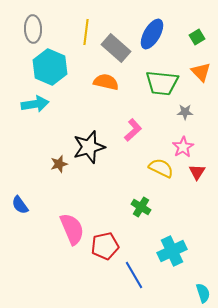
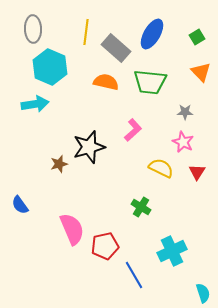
green trapezoid: moved 12 px left, 1 px up
pink star: moved 5 px up; rotated 15 degrees counterclockwise
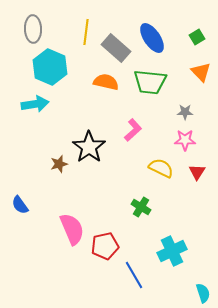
blue ellipse: moved 4 px down; rotated 64 degrees counterclockwise
pink star: moved 2 px right, 2 px up; rotated 25 degrees counterclockwise
black star: rotated 20 degrees counterclockwise
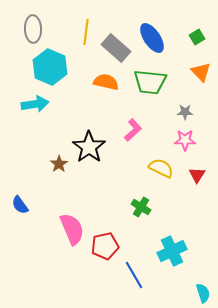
brown star: rotated 18 degrees counterclockwise
red triangle: moved 3 px down
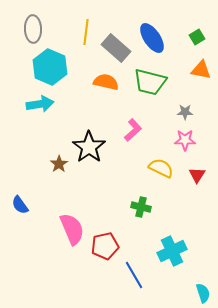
orange triangle: moved 2 px up; rotated 35 degrees counterclockwise
green trapezoid: rotated 8 degrees clockwise
cyan arrow: moved 5 px right
green cross: rotated 18 degrees counterclockwise
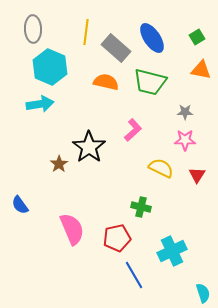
red pentagon: moved 12 px right, 8 px up
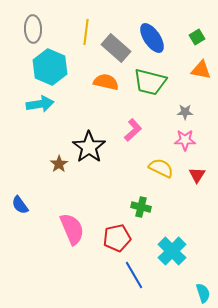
cyan cross: rotated 20 degrees counterclockwise
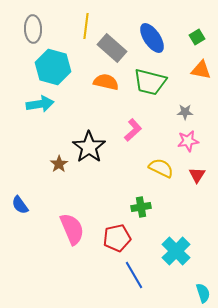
yellow line: moved 6 px up
gray rectangle: moved 4 px left
cyan hexagon: moved 3 px right; rotated 8 degrees counterclockwise
pink star: moved 3 px right, 1 px down; rotated 10 degrees counterclockwise
green cross: rotated 24 degrees counterclockwise
cyan cross: moved 4 px right
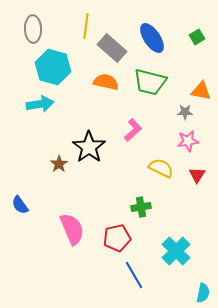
orange triangle: moved 21 px down
cyan semicircle: rotated 30 degrees clockwise
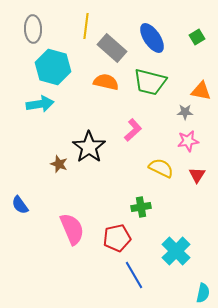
brown star: rotated 18 degrees counterclockwise
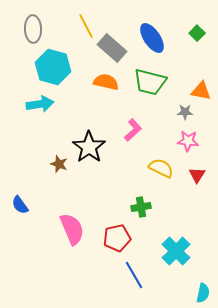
yellow line: rotated 35 degrees counterclockwise
green square: moved 4 px up; rotated 14 degrees counterclockwise
pink star: rotated 15 degrees clockwise
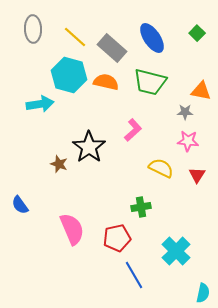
yellow line: moved 11 px left, 11 px down; rotated 20 degrees counterclockwise
cyan hexagon: moved 16 px right, 8 px down
